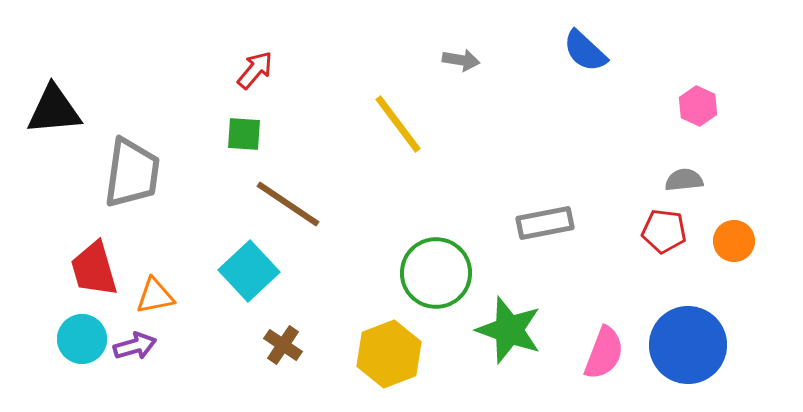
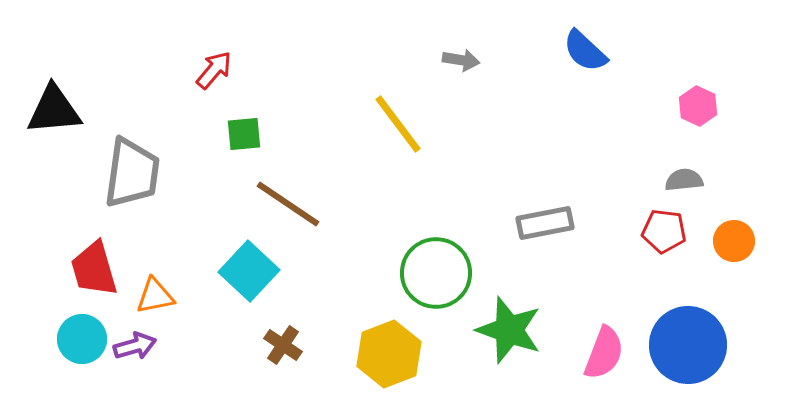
red arrow: moved 41 px left
green square: rotated 9 degrees counterclockwise
cyan square: rotated 4 degrees counterclockwise
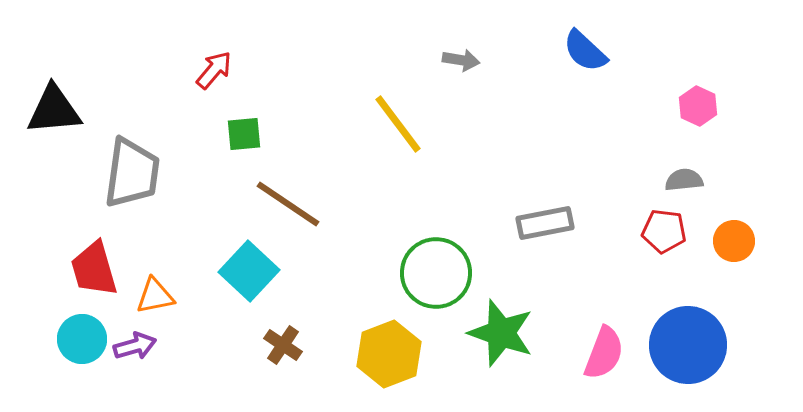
green star: moved 8 px left, 3 px down
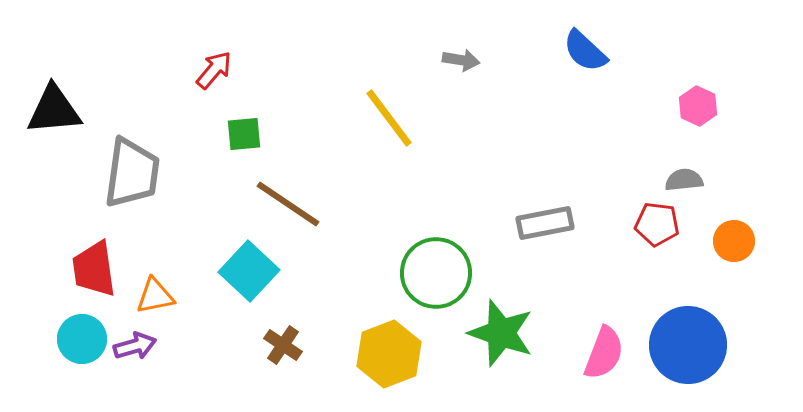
yellow line: moved 9 px left, 6 px up
red pentagon: moved 7 px left, 7 px up
red trapezoid: rotated 8 degrees clockwise
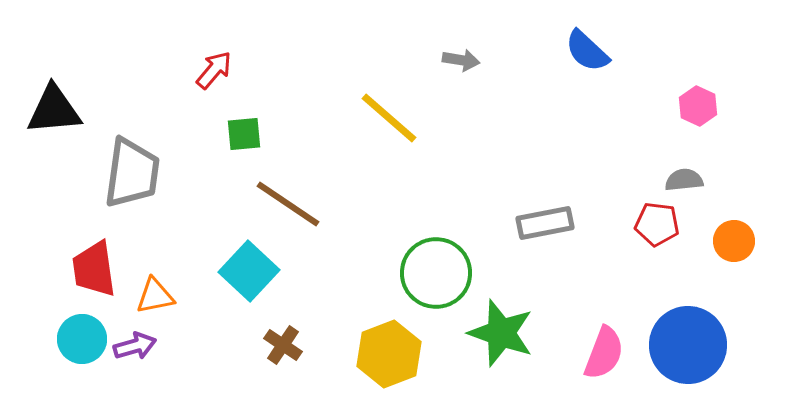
blue semicircle: moved 2 px right
yellow line: rotated 12 degrees counterclockwise
